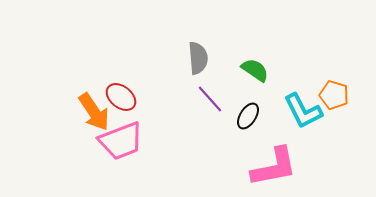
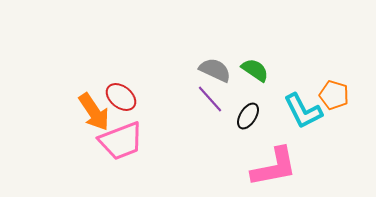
gray semicircle: moved 17 px right, 12 px down; rotated 60 degrees counterclockwise
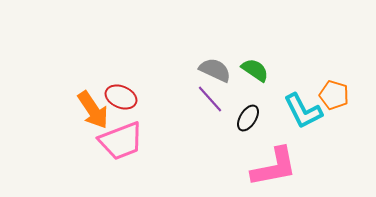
red ellipse: rotated 16 degrees counterclockwise
orange arrow: moved 1 px left, 2 px up
black ellipse: moved 2 px down
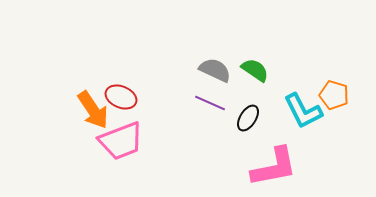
purple line: moved 4 px down; rotated 24 degrees counterclockwise
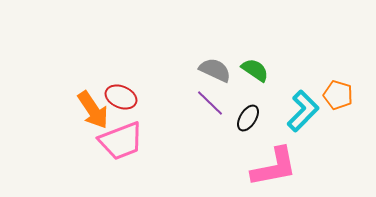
orange pentagon: moved 4 px right
purple line: rotated 20 degrees clockwise
cyan L-shape: rotated 108 degrees counterclockwise
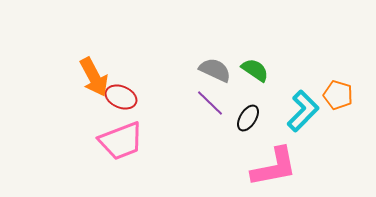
orange arrow: moved 1 px right, 33 px up; rotated 6 degrees clockwise
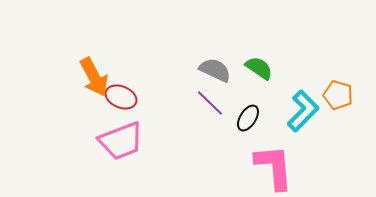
green semicircle: moved 4 px right, 2 px up
pink L-shape: rotated 84 degrees counterclockwise
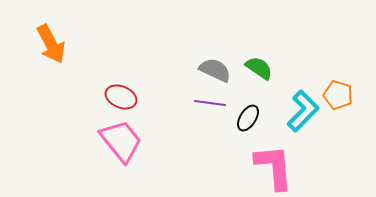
orange arrow: moved 43 px left, 33 px up
purple line: rotated 36 degrees counterclockwise
pink trapezoid: rotated 108 degrees counterclockwise
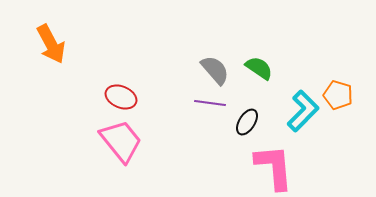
gray semicircle: rotated 24 degrees clockwise
black ellipse: moved 1 px left, 4 px down
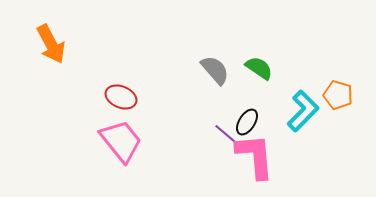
purple line: moved 18 px right, 33 px down; rotated 32 degrees clockwise
pink L-shape: moved 19 px left, 11 px up
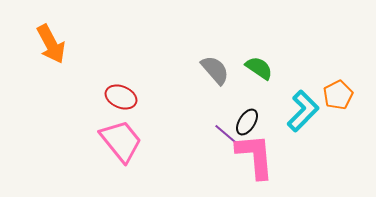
orange pentagon: rotated 28 degrees clockwise
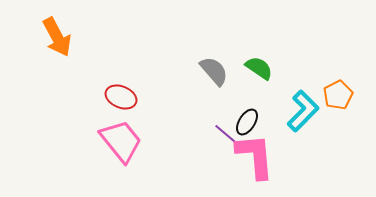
orange arrow: moved 6 px right, 7 px up
gray semicircle: moved 1 px left, 1 px down
